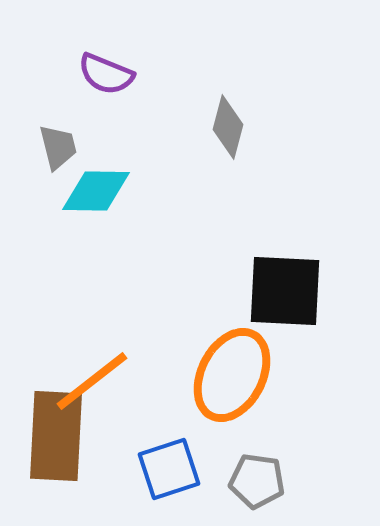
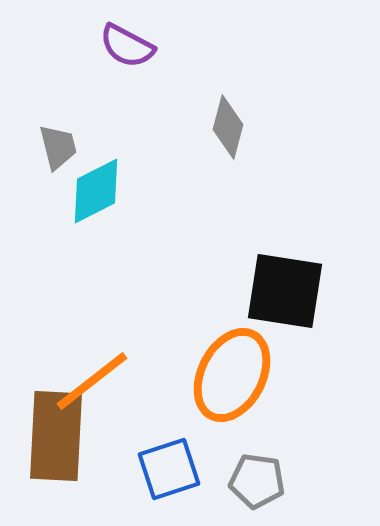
purple semicircle: moved 21 px right, 28 px up; rotated 6 degrees clockwise
cyan diamond: rotated 28 degrees counterclockwise
black square: rotated 6 degrees clockwise
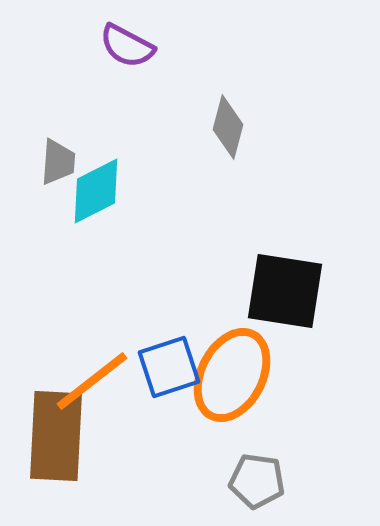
gray trapezoid: moved 15 px down; rotated 18 degrees clockwise
blue square: moved 102 px up
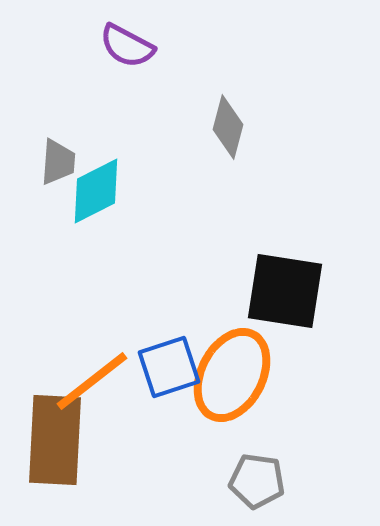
brown rectangle: moved 1 px left, 4 px down
